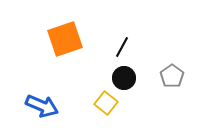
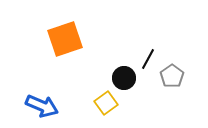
black line: moved 26 px right, 12 px down
yellow square: rotated 15 degrees clockwise
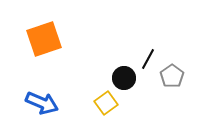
orange square: moved 21 px left
blue arrow: moved 3 px up
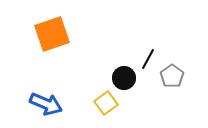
orange square: moved 8 px right, 5 px up
blue arrow: moved 4 px right, 1 px down
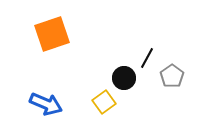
black line: moved 1 px left, 1 px up
yellow square: moved 2 px left, 1 px up
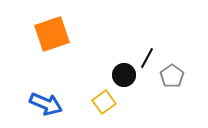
black circle: moved 3 px up
